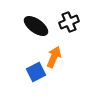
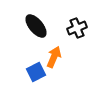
black cross: moved 8 px right, 6 px down
black ellipse: rotated 15 degrees clockwise
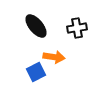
black cross: rotated 12 degrees clockwise
orange arrow: rotated 75 degrees clockwise
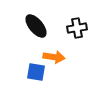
blue square: rotated 36 degrees clockwise
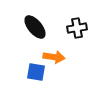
black ellipse: moved 1 px left, 1 px down
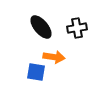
black ellipse: moved 6 px right
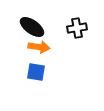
black ellipse: moved 9 px left; rotated 15 degrees counterclockwise
orange arrow: moved 15 px left, 10 px up
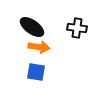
black cross: rotated 18 degrees clockwise
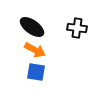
orange arrow: moved 4 px left, 3 px down; rotated 20 degrees clockwise
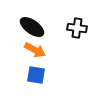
blue square: moved 3 px down
